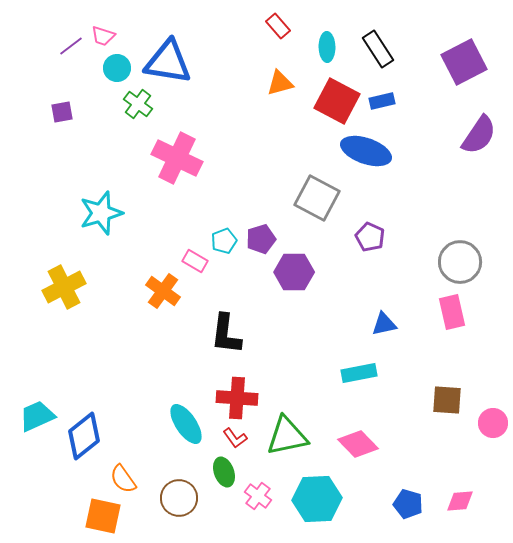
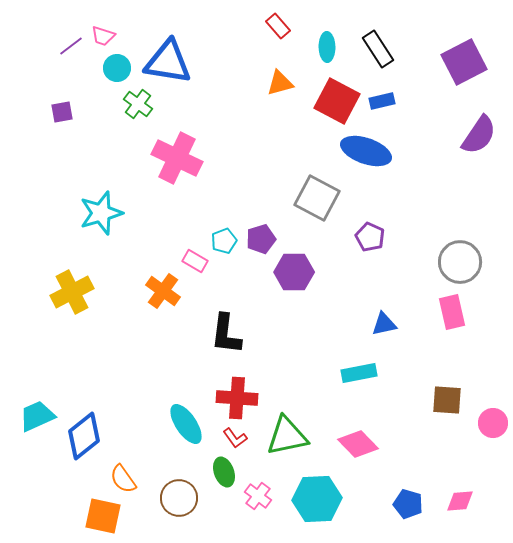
yellow cross at (64, 287): moved 8 px right, 5 px down
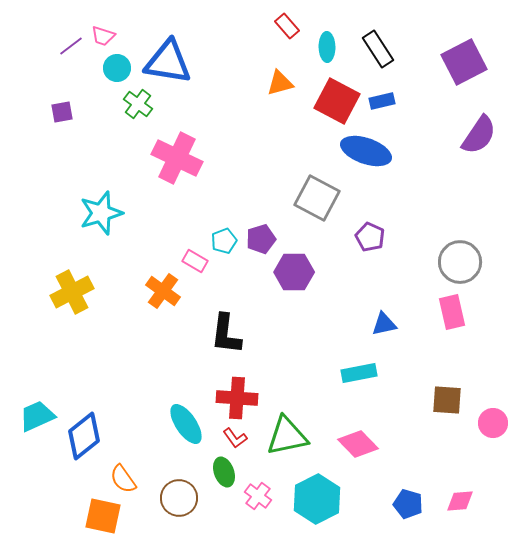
red rectangle at (278, 26): moved 9 px right
cyan hexagon at (317, 499): rotated 24 degrees counterclockwise
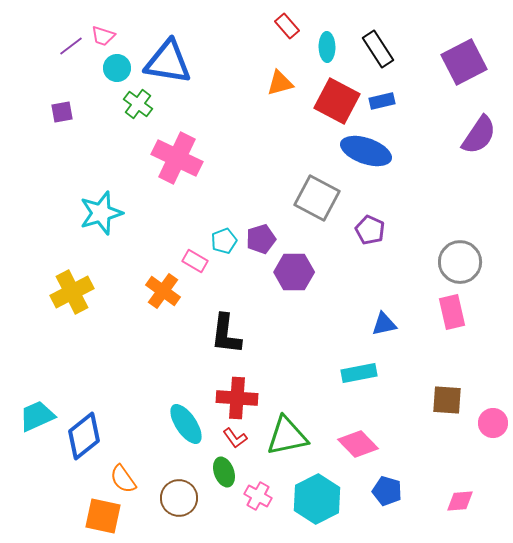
purple pentagon at (370, 237): moved 7 px up
pink cross at (258, 496): rotated 8 degrees counterclockwise
blue pentagon at (408, 504): moved 21 px left, 13 px up
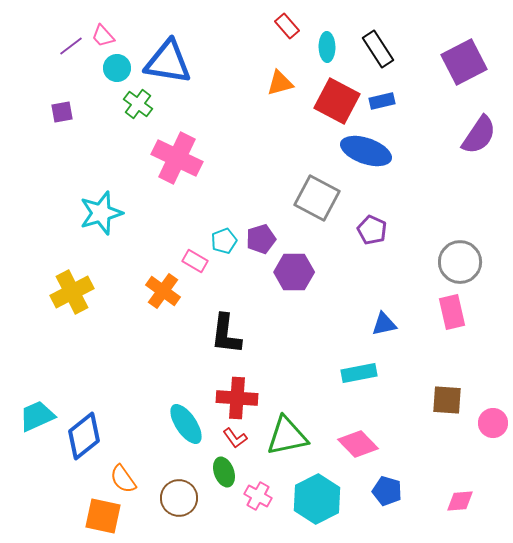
pink trapezoid at (103, 36): rotated 30 degrees clockwise
purple pentagon at (370, 230): moved 2 px right
